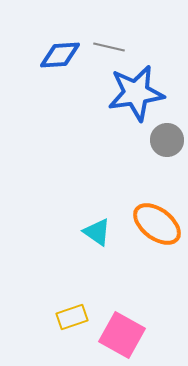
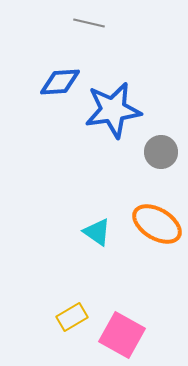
gray line: moved 20 px left, 24 px up
blue diamond: moved 27 px down
blue star: moved 23 px left, 17 px down
gray circle: moved 6 px left, 12 px down
orange ellipse: rotated 6 degrees counterclockwise
yellow rectangle: rotated 12 degrees counterclockwise
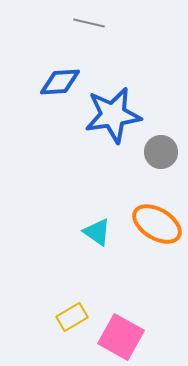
blue star: moved 5 px down
pink square: moved 1 px left, 2 px down
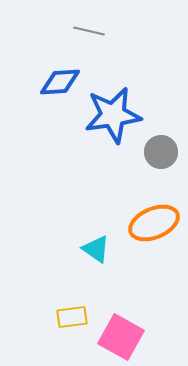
gray line: moved 8 px down
orange ellipse: moved 3 px left, 1 px up; rotated 54 degrees counterclockwise
cyan triangle: moved 1 px left, 17 px down
yellow rectangle: rotated 24 degrees clockwise
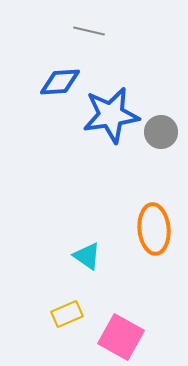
blue star: moved 2 px left
gray circle: moved 20 px up
orange ellipse: moved 6 px down; rotated 72 degrees counterclockwise
cyan triangle: moved 9 px left, 7 px down
yellow rectangle: moved 5 px left, 3 px up; rotated 16 degrees counterclockwise
